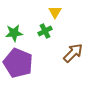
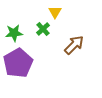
green cross: moved 2 px left, 2 px up; rotated 16 degrees counterclockwise
brown arrow: moved 1 px right, 8 px up
purple pentagon: rotated 20 degrees clockwise
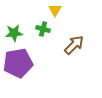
yellow triangle: moved 2 px up
green cross: rotated 32 degrees counterclockwise
purple pentagon: rotated 20 degrees clockwise
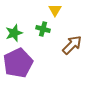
green star: rotated 12 degrees counterclockwise
brown arrow: moved 2 px left
purple pentagon: rotated 16 degrees counterclockwise
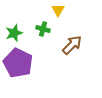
yellow triangle: moved 3 px right
purple pentagon: rotated 20 degrees counterclockwise
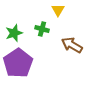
green cross: moved 1 px left
brown arrow: rotated 105 degrees counterclockwise
purple pentagon: rotated 12 degrees clockwise
